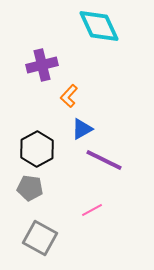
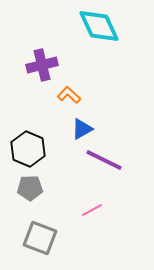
orange L-shape: moved 1 px up; rotated 90 degrees clockwise
black hexagon: moved 9 px left; rotated 8 degrees counterclockwise
gray pentagon: rotated 10 degrees counterclockwise
gray square: rotated 8 degrees counterclockwise
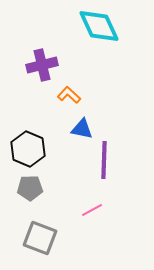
blue triangle: rotated 40 degrees clockwise
purple line: rotated 66 degrees clockwise
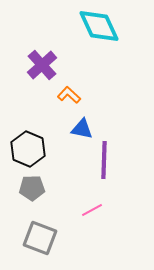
purple cross: rotated 28 degrees counterclockwise
gray pentagon: moved 2 px right
